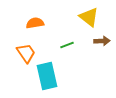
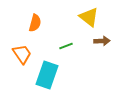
orange semicircle: rotated 114 degrees clockwise
green line: moved 1 px left, 1 px down
orange trapezoid: moved 4 px left, 1 px down
cyan rectangle: moved 1 px up; rotated 32 degrees clockwise
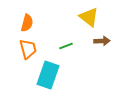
orange semicircle: moved 8 px left
orange trapezoid: moved 6 px right, 5 px up; rotated 20 degrees clockwise
cyan rectangle: moved 1 px right
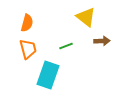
yellow triangle: moved 3 px left
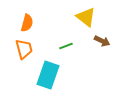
brown arrow: rotated 28 degrees clockwise
orange trapezoid: moved 4 px left
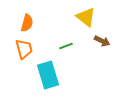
cyan rectangle: rotated 36 degrees counterclockwise
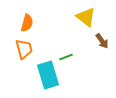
brown arrow: rotated 28 degrees clockwise
green line: moved 11 px down
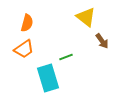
orange trapezoid: rotated 70 degrees clockwise
cyan rectangle: moved 3 px down
